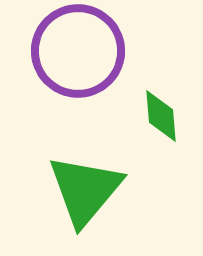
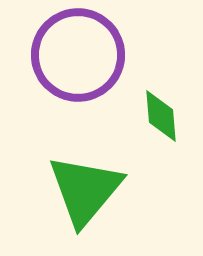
purple circle: moved 4 px down
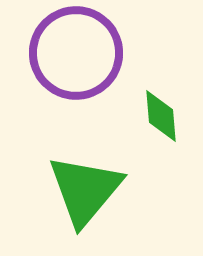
purple circle: moved 2 px left, 2 px up
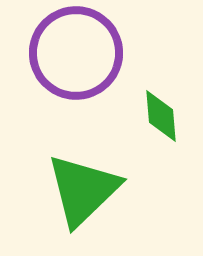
green triangle: moved 2 px left; rotated 6 degrees clockwise
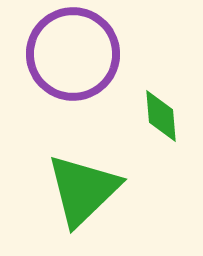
purple circle: moved 3 px left, 1 px down
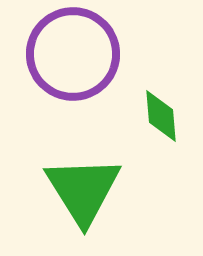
green triangle: rotated 18 degrees counterclockwise
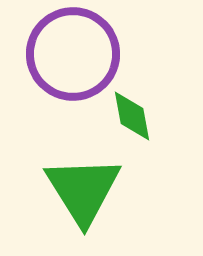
green diamond: moved 29 px left; rotated 6 degrees counterclockwise
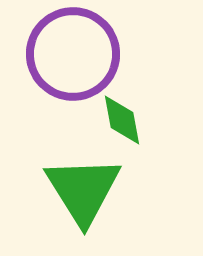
green diamond: moved 10 px left, 4 px down
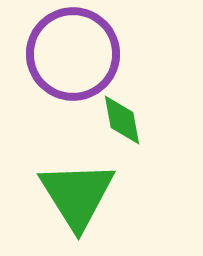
green triangle: moved 6 px left, 5 px down
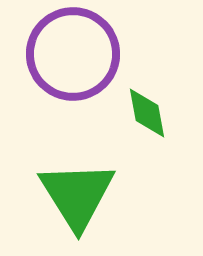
green diamond: moved 25 px right, 7 px up
